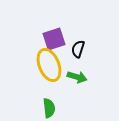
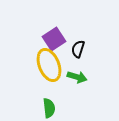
purple square: rotated 15 degrees counterclockwise
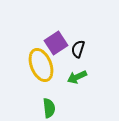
purple square: moved 2 px right, 4 px down
yellow ellipse: moved 8 px left
green arrow: rotated 138 degrees clockwise
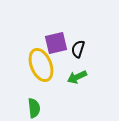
purple square: rotated 20 degrees clockwise
green semicircle: moved 15 px left
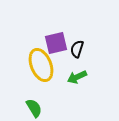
black semicircle: moved 1 px left
green semicircle: rotated 24 degrees counterclockwise
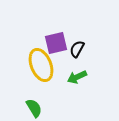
black semicircle: rotated 12 degrees clockwise
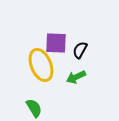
purple square: rotated 15 degrees clockwise
black semicircle: moved 3 px right, 1 px down
green arrow: moved 1 px left
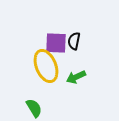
black semicircle: moved 6 px left, 9 px up; rotated 18 degrees counterclockwise
yellow ellipse: moved 5 px right, 1 px down
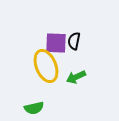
green semicircle: rotated 108 degrees clockwise
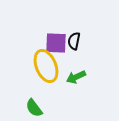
green semicircle: rotated 66 degrees clockwise
